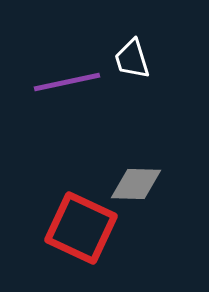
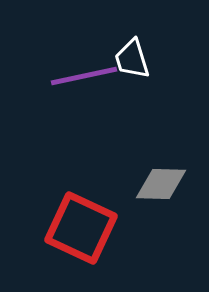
purple line: moved 17 px right, 6 px up
gray diamond: moved 25 px right
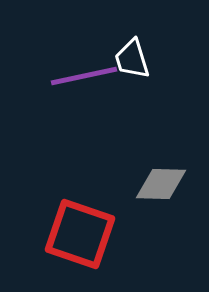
red square: moved 1 px left, 6 px down; rotated 6 degrees counterclockwise
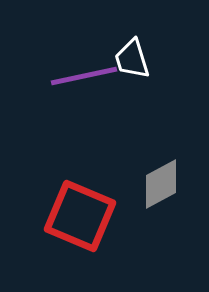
gray diamond: rotated 30 degrees counterclockwise
red square: moved 18 px up; rotated 4 degrees clockwise
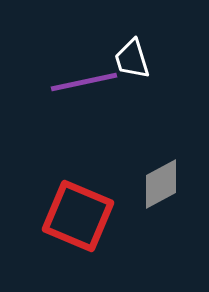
purple line: moved 6 px down
red square: moved 2 px left
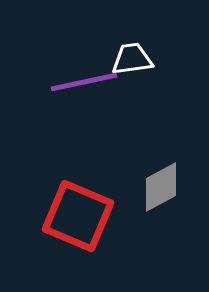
white trapezoid: rotated 99 degrees clockwise
gray diamond: moved 3 px down
